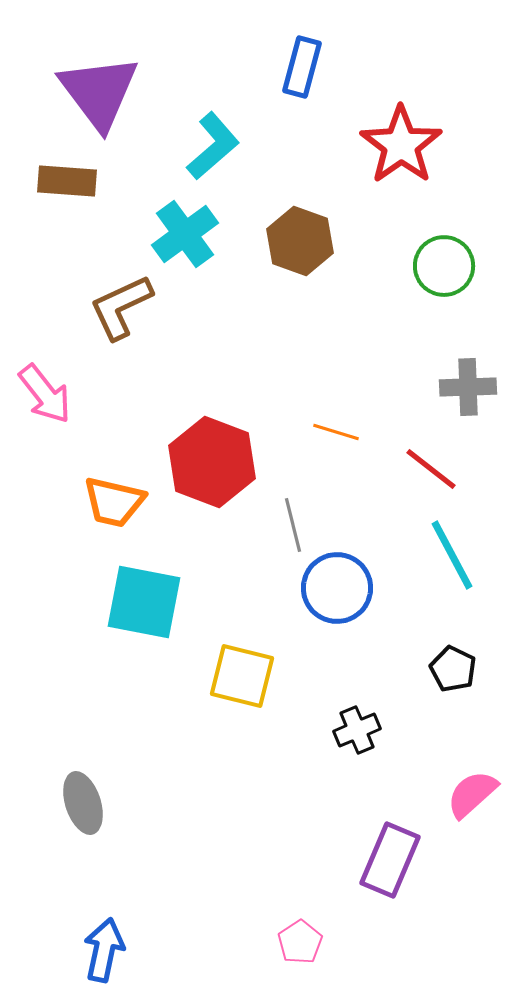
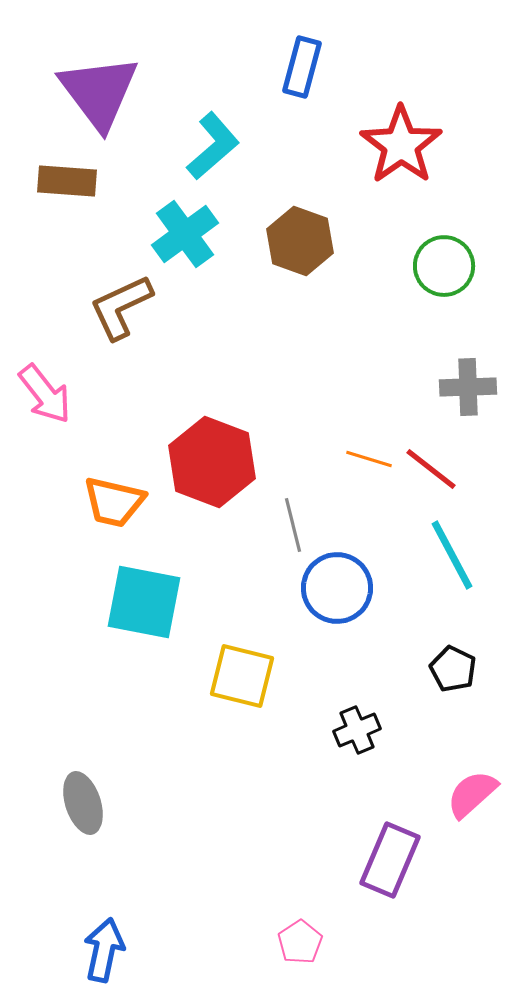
orange line: moved 33 px right, 27 px down
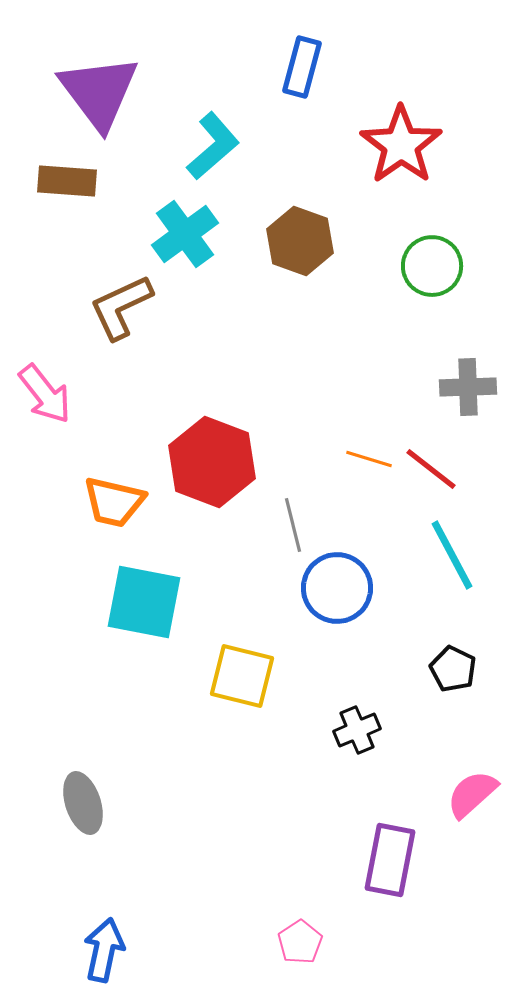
green circle: moved 12 px left
purple rectangle: rotated 12 degrees counterclockwise
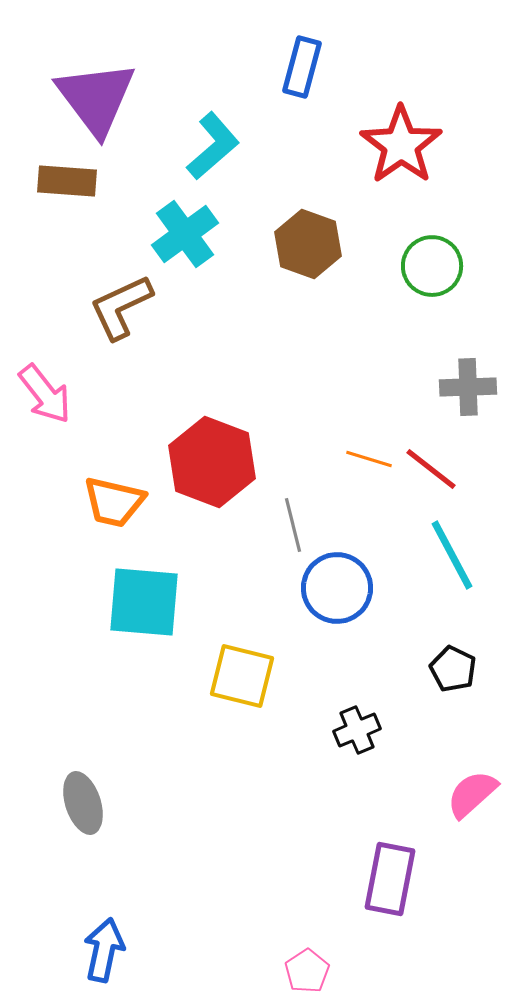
purple triangle: moved 3 px left, 6 px down
brown hexagon: moved 8 px right, 3 px down
cyan square: rotated 6 degrees counterclockwise
purple rectangle: moved 19 px down
pink pentagon: moved 7 px right, 29 px down
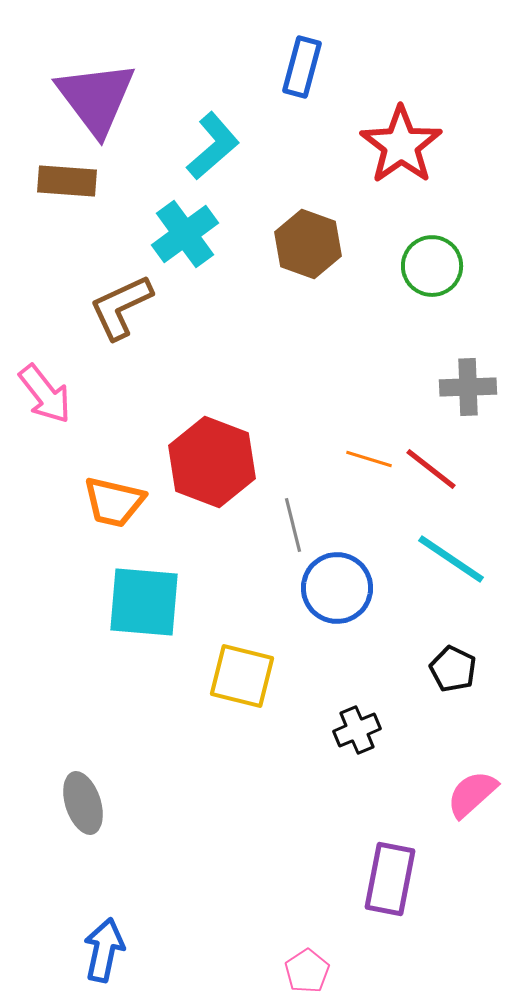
cyan line: moved 1 px left, 4 px down; rotated 28 degrees counterclockwise
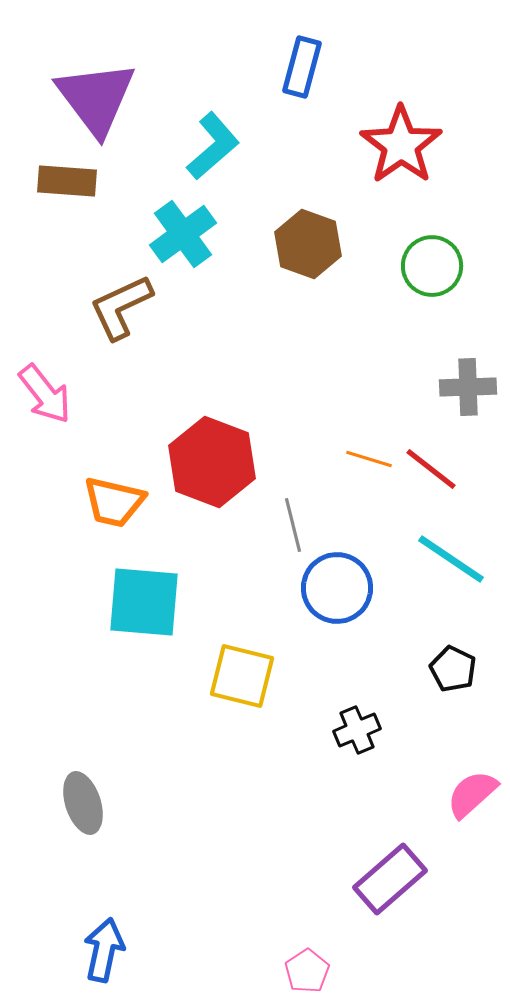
cyan cross: moved 2 px left
purple rectangle: rotated 38 degrees clockwise
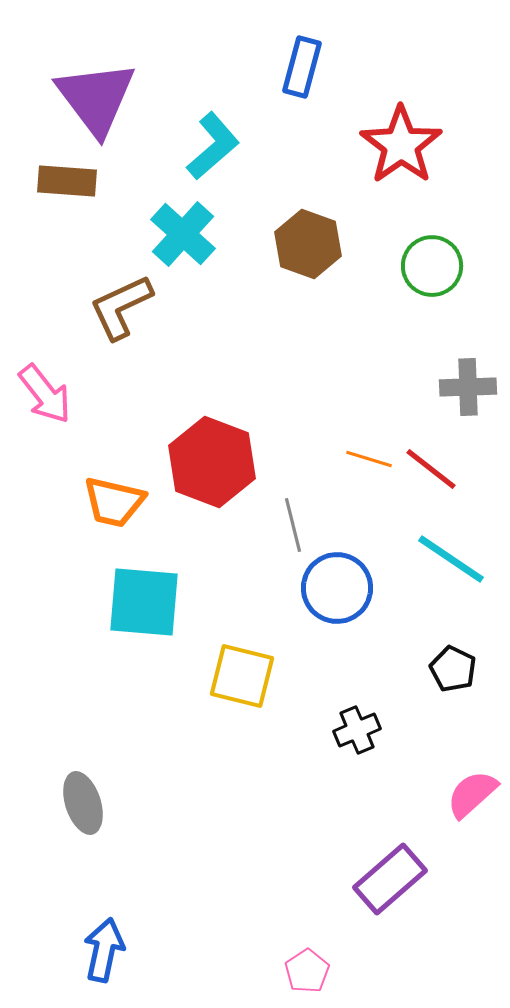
cyan cross: rotated 12 degrees counterclockwise
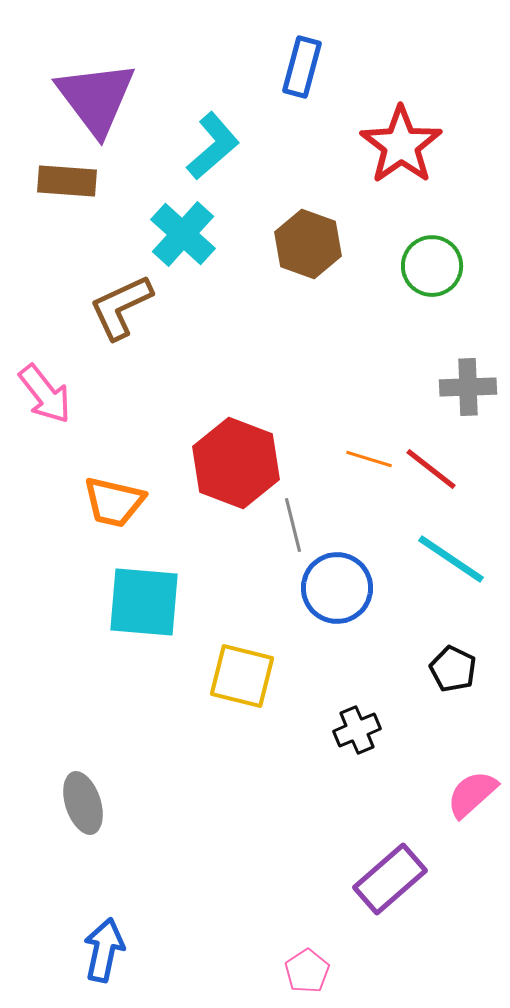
red hexagon: moved 24 px right, 1 px down
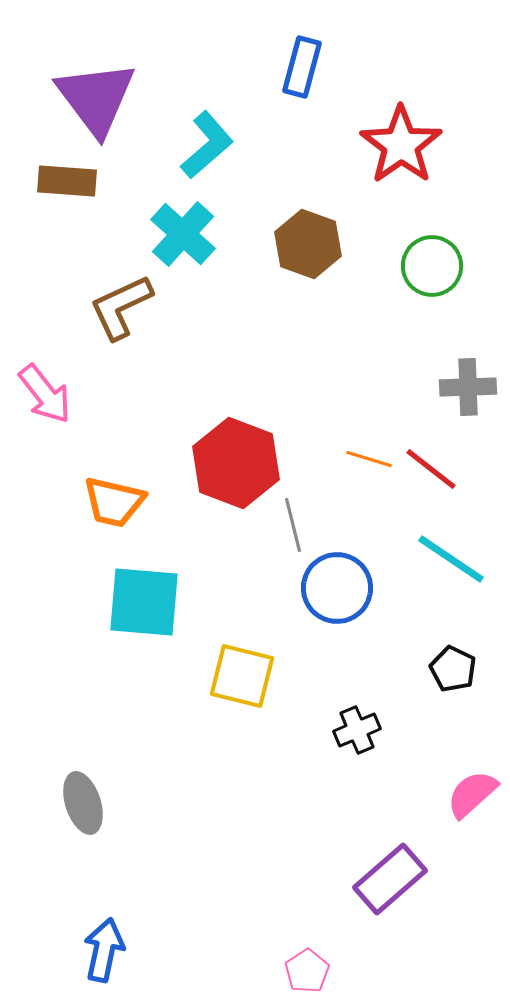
cyan L-shape: moved 6 px left, 1 px up
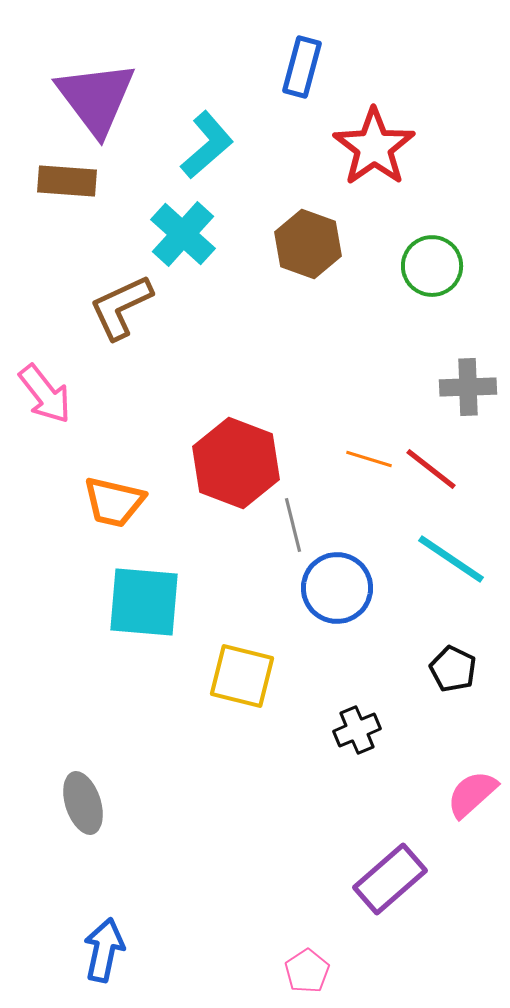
red star: moved 27 px left, 2 px down
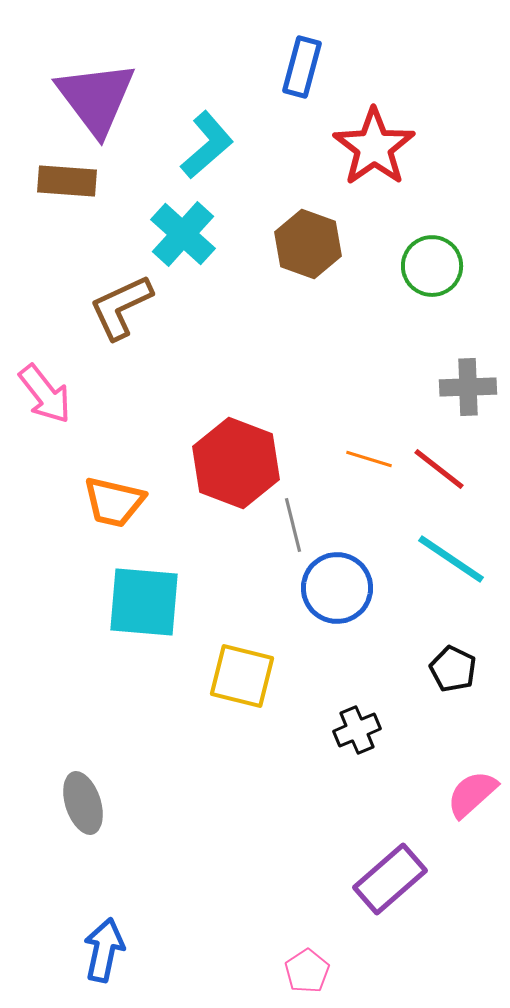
red line: moved 8 px right
